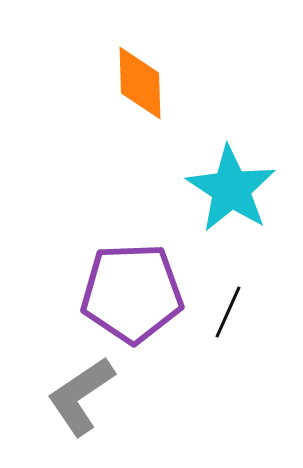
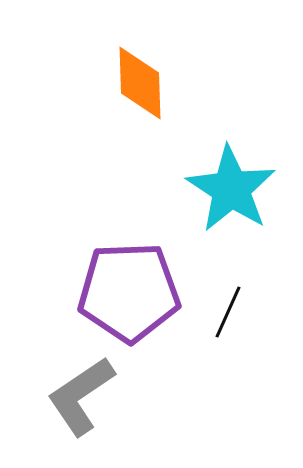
purple pentagon: moved 3 px left, 1 px up
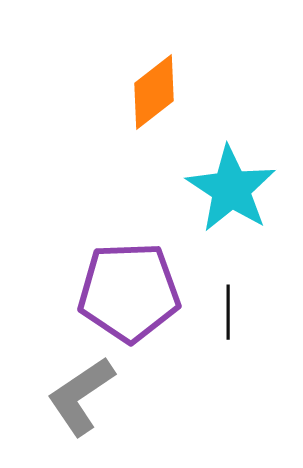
orange diamond: moved 14 px right, 9 px down; rotated 54 degrees clockwise
black line: rotated 24 degrees counterclockwise
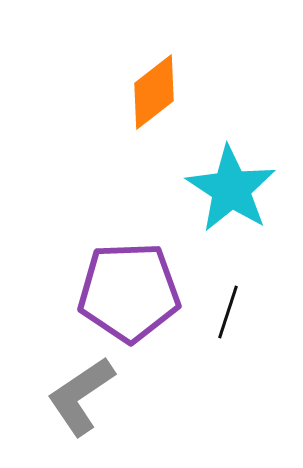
black line: rotated 18 degrees clockwise
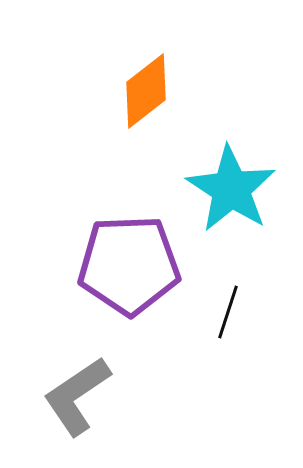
orange diamond: moved 8 px left, 1 px up
purple pentagon: moved 27 px up
gray L-shape: moved 4 px left
